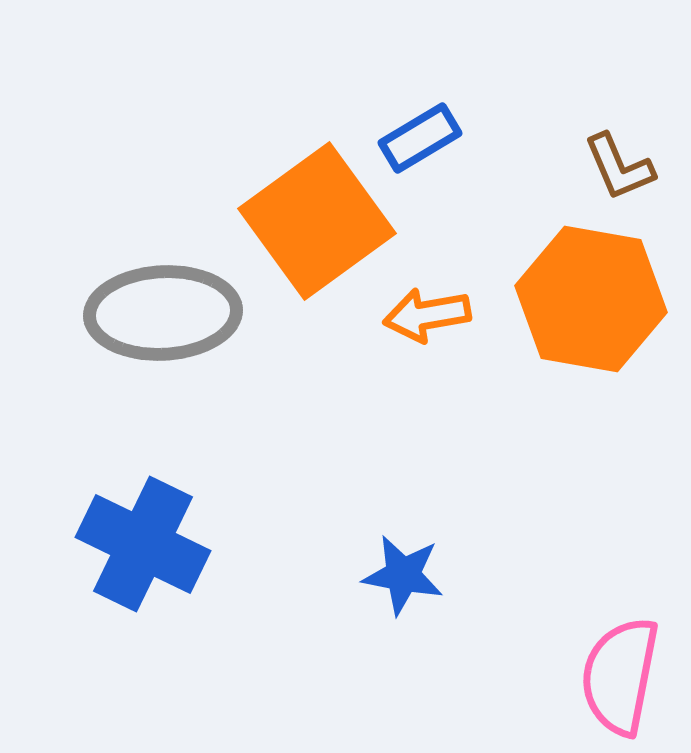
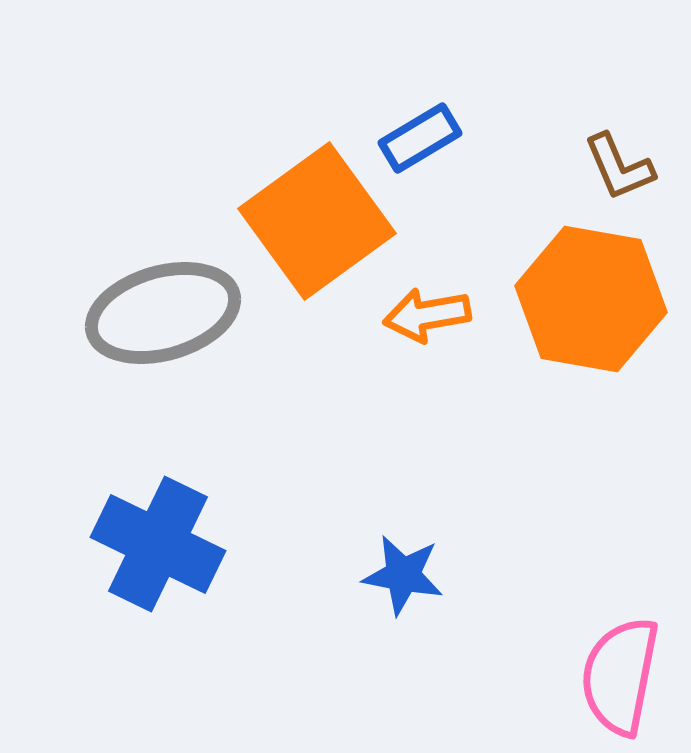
gray ellipse: rotated 13 degrees counterclockwise
blue cross: moved 15 px right
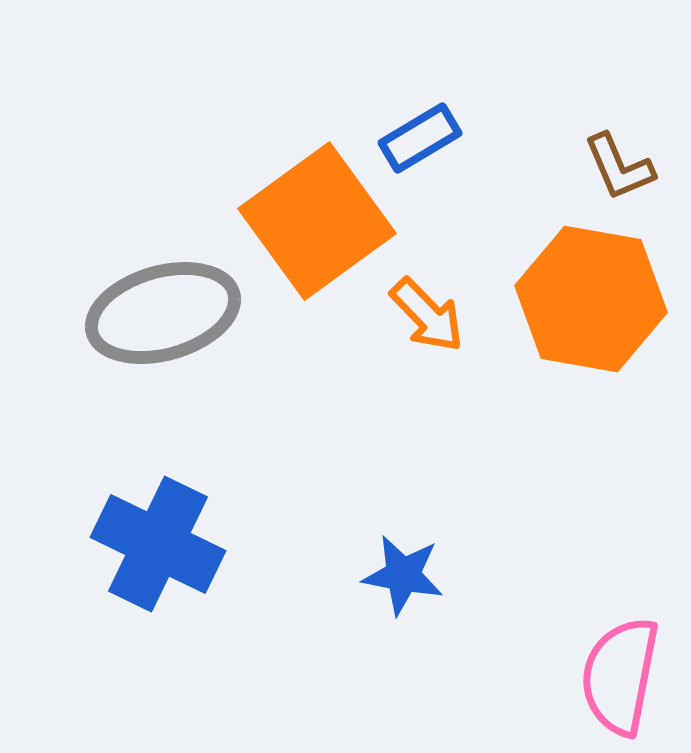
orange arrow: rotated 124 degrees counterclockwise
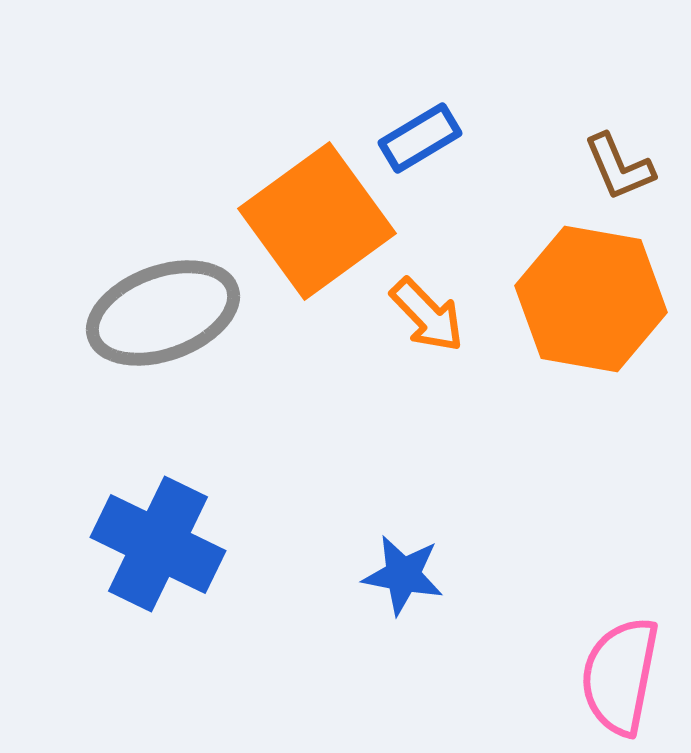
gray ellipse: rotated 4 degrees counterclockwise
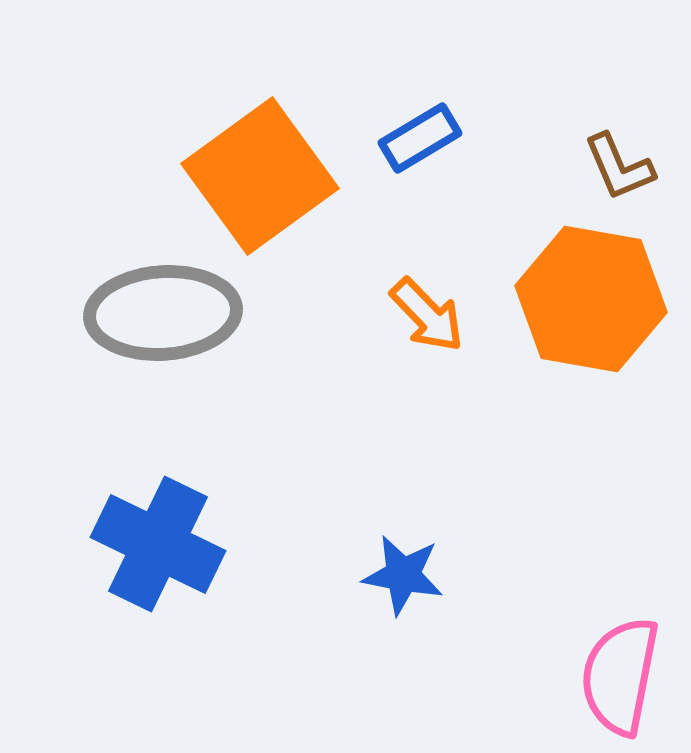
orange square: moved 57 px left, 45 px up
gray ellipse: rotated 16 degrees clockwise
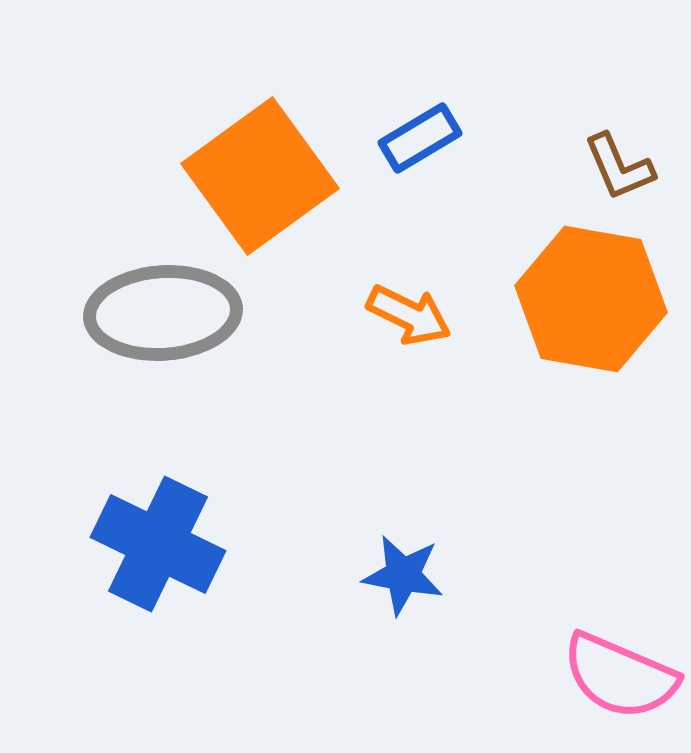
orange arrow: moved 18 px left; rotated 20 degrees counterclockwise
pink semicircle: rotated 78 degrees counterclockwise
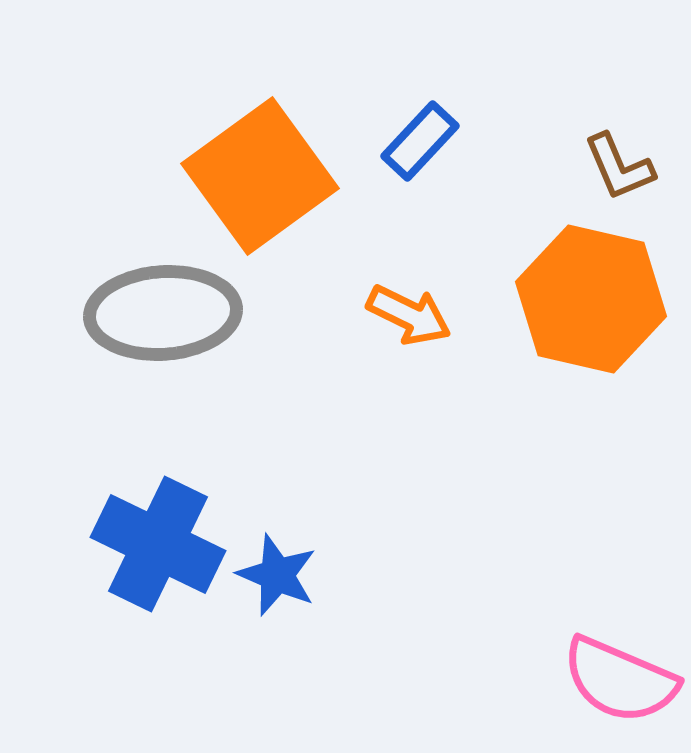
blue rectangle: moved 3 px down; rotated 16 degrees counterclockwise
orange hexagon: rotated 3 degrees clockwise
blue star: moved 126 px left; rotated 12 degrees clockwise
pink semicircle: moved 4 px down
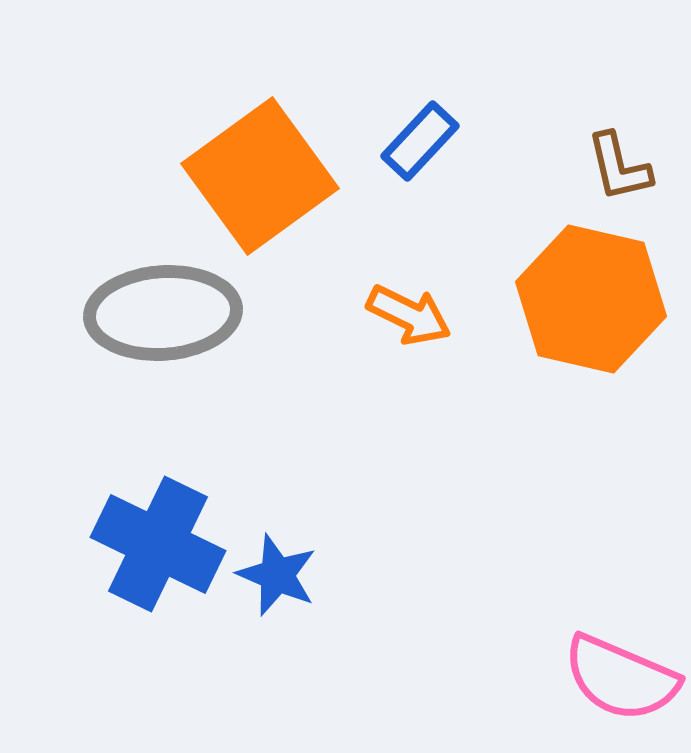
brown L-shape: rotated 10 degrees clockwise
pink semicircle: moved 1 px right, 2 px up
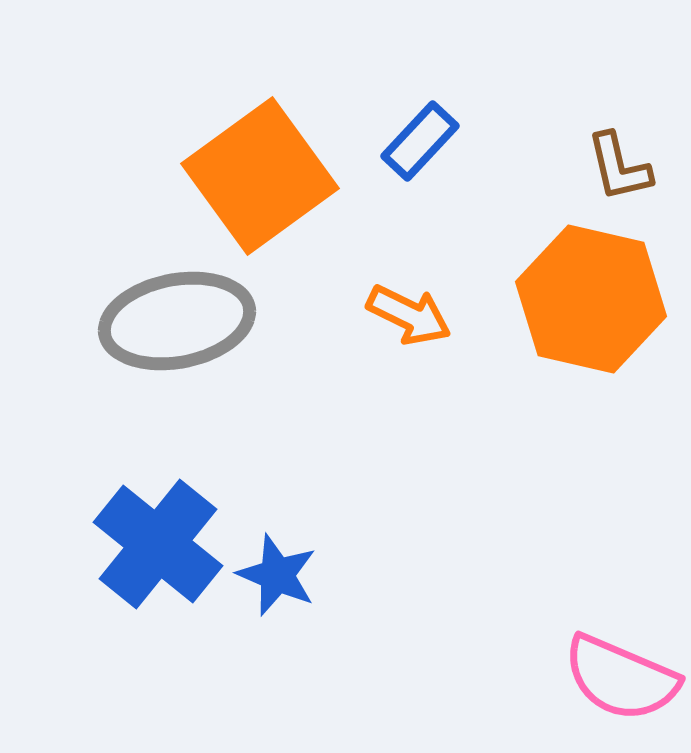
gray ellipse: moved 14 px right, 8 px down; rotated 7 degrees counterclockwise
blue cross: rotated 13 degrees clockwise
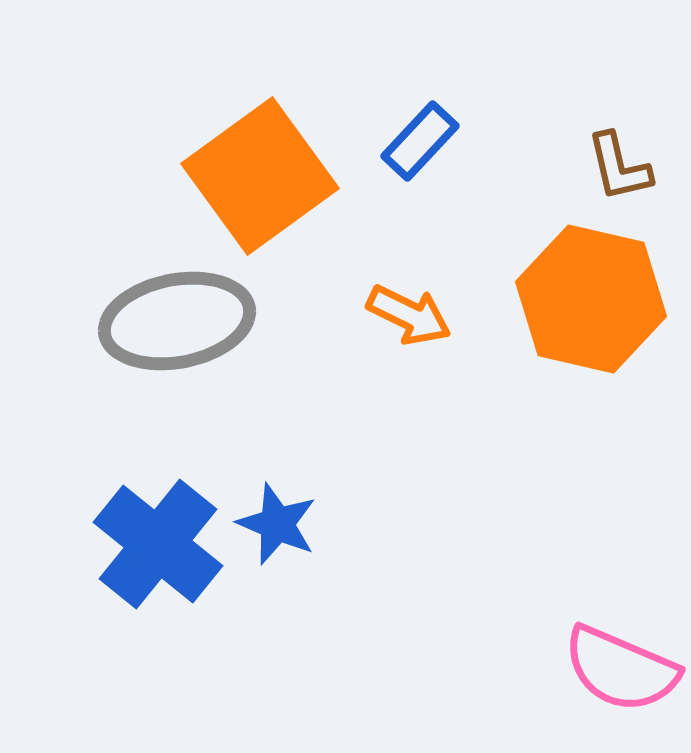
blue star: moved 51 px up
pink semicircle: moved 9 px up
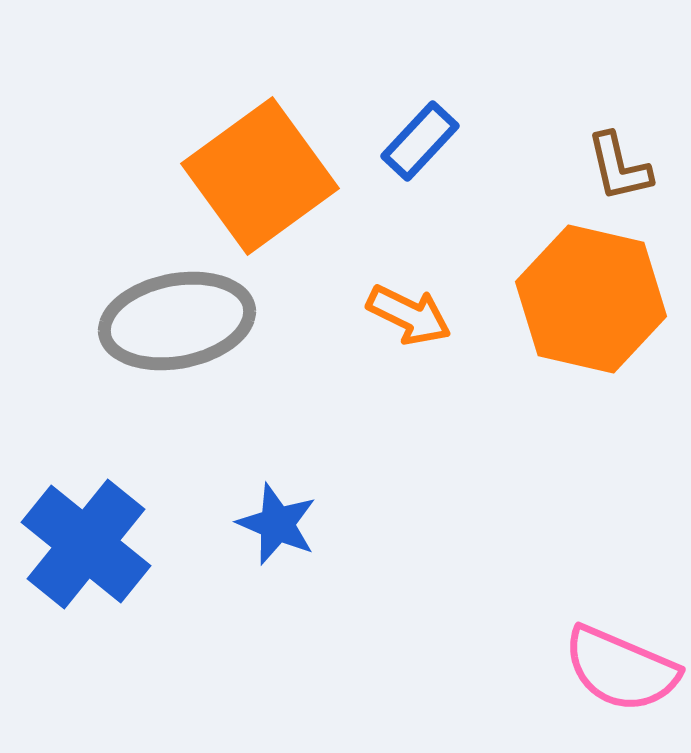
blue cross: moved 72 px left
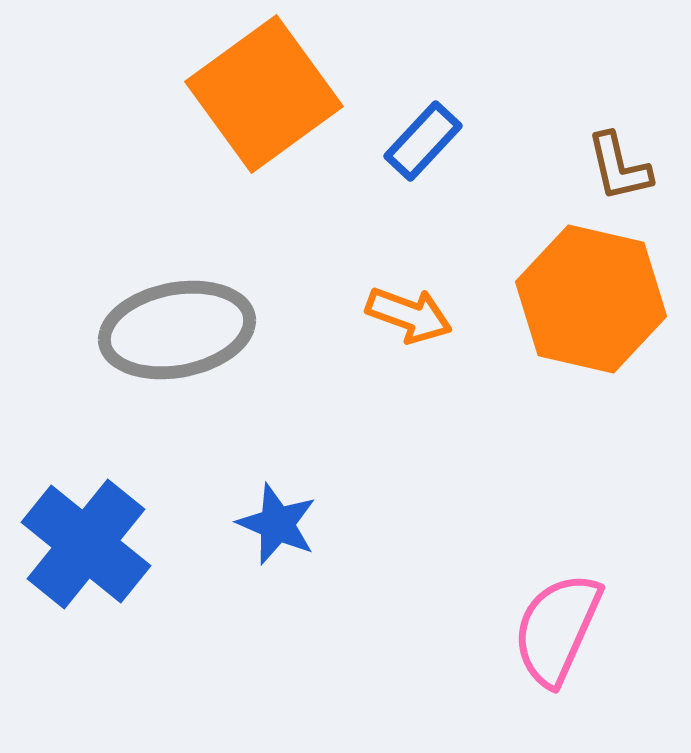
blue rectangle: moved 3 px right
orange square: moved 4 px right, 82 px up
orange arrow: rotated 6 degrees counterclockwise
gray ellipse: moved 9 px down
pink semicircle: moved 64 px left, 40 px up; rotated 91 degrees clockwise
